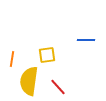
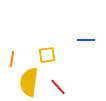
yellow semicircle: moved 1 px down
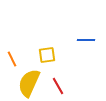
orange line: rotated 35 degrees counterclockwise
yellow semicircle: moved 1 px down; rotated 16 degrees clockwise
red line: moved 1 px up; rotated 12 degrees clockwise
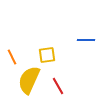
orange line: moved 2 px up
yellow semicircle: moved 3 px up
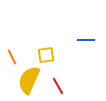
yellow square: moved 1 px left
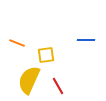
orange line: moved 5 px right, 14 px up; rotated 42 degrees counterclockwise
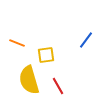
blue line: rotated 54 degrees counterclockwise
yellow semicircle: rotated 40 degrees counterclockwise
